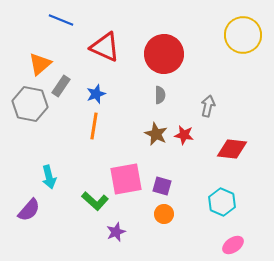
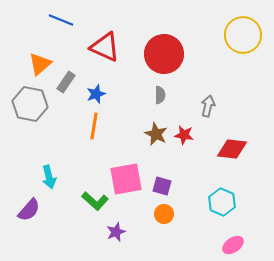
gray rectangle: moved 5 px right, 4 px up
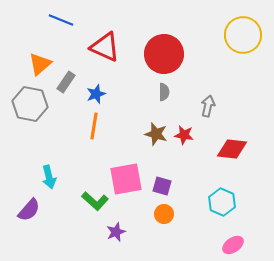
gray semicircle: moved 4 px right, 3 px up
brown star: rotated 10 degrees counterclockwise
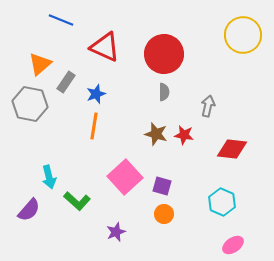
pink square: moved 1 px left, 2 px up; rotated 32 degrees counterclockwise
green L-shape: moved 18 px left
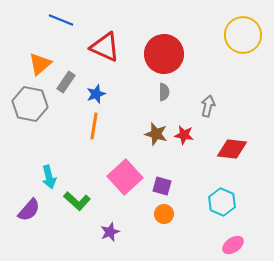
purple star: moved 6 px left
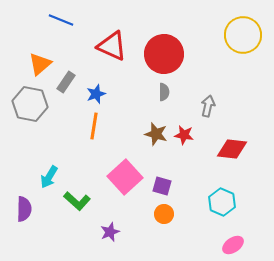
red triangle: moved 7 px right, 1 px up
cyan arrow: rotated 45 degrees clockwise
purple semicircle: moved 5 px left, 1 px up; rotated 40 degrees counterclockwise
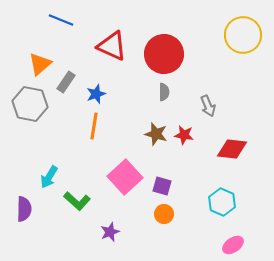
gray arrow: rotated 145 degrees clockwise
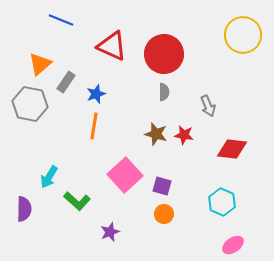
pink square: moved 2 px up
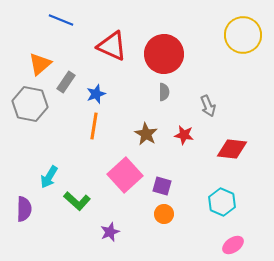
brown star: moved 10 px left; rotated 15 degrees clockwise
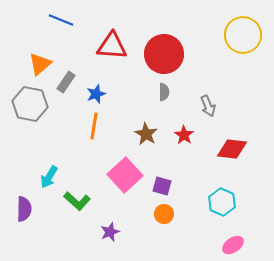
red triangle: rotated 20 degrees counterclockwise
red star: rotated 24 degrees clockwise
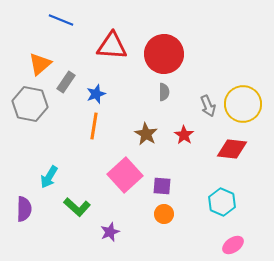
yellow circle: moved 69 px down
purple square: rotated 12 degrees counterclockwise
green L-shape: moved 6 px down
